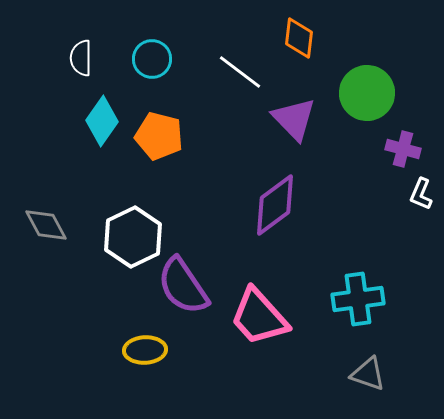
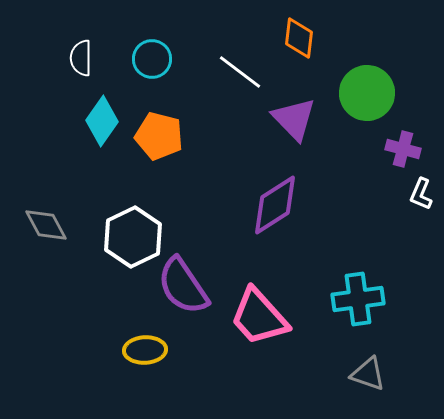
purple diamond: rotated 4 degrees clockwise
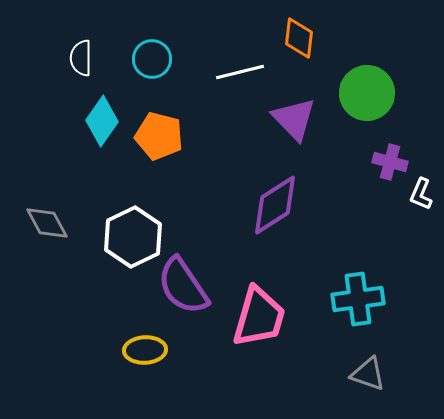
white line: rotated 51 degrees counterclockwise
purple cross: moved 13 px left, 13 px down
gray diamond: moved 1 px right, 2 px up
pink trapezoid: rotated 122 degrees counterclockwise
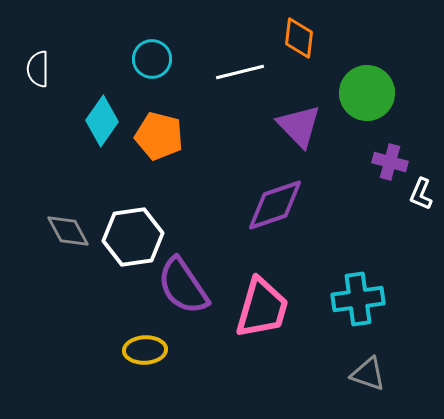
white semicircle: moved 43 px left, 11 px down
purple triangle: moved 5 px right, 7 px down
purple diamond: rotated 14 degrees clockwise
gray diamond: moved 21 px right, 8 px down
white hexagon: rotated 18 degrees clockwise
pink trapezoid: moved 3 px right, 9 px up
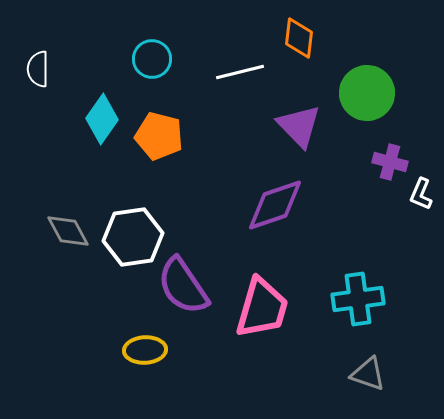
cyan diamond: moved 2 px up
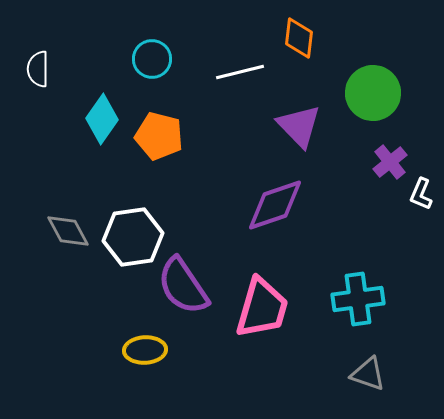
green circle: moved 6 px right
purple cross: rotated 36 degrees clockwise
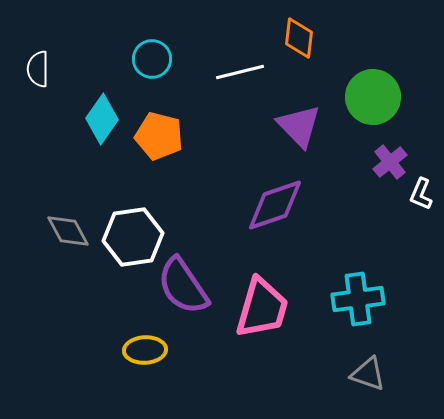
green circle: moved 4 px down
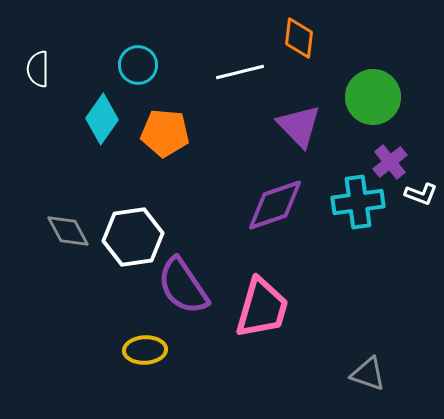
cyan circle: moved 14 px left, 6 px down
orange pentagon: moved 6 px right, 3 px up; rotated 9 degrees counterclockwise
white L-shape: rotated 92 degrees counterclockwise
cyan cross: moved 97 px up
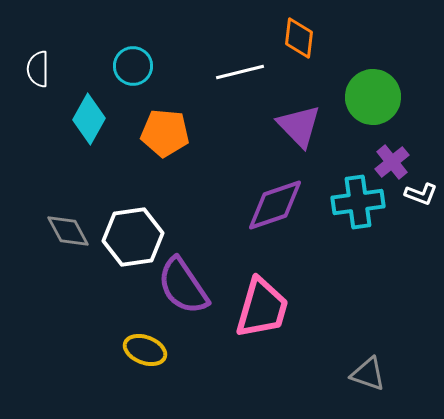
cyan circle: moved 5 px left, 1 px down
cyan diamond: moved 13 px left; rotated 6 degrees counterclockwise
purple cross: moved 2 px right
yellow ellipse: rotated 24 degrees clockwise
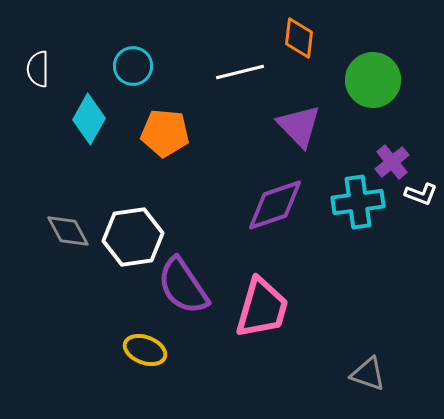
green circle: moved 17 px up
